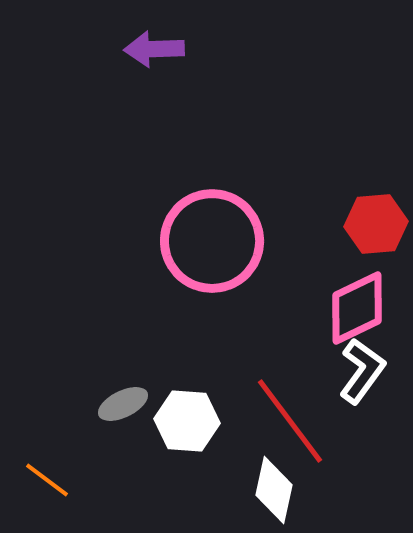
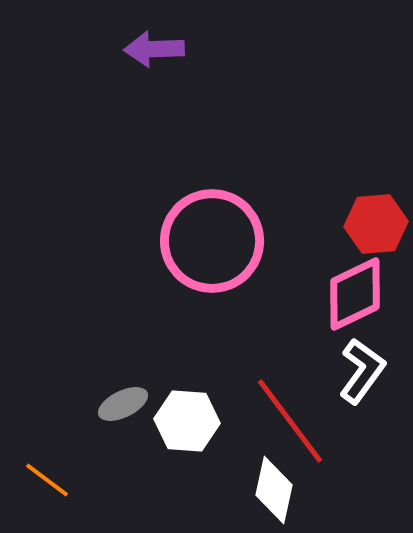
pink diamond: moved 2 px left, 14 px up
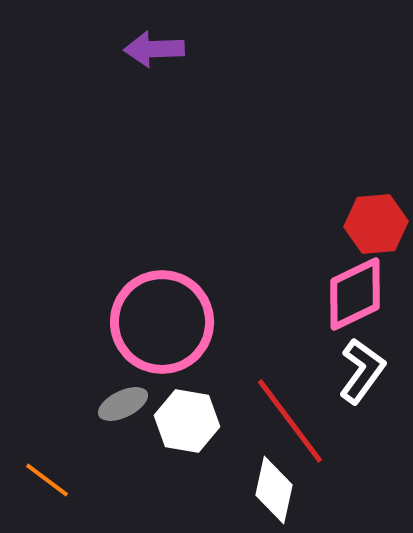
pink circle: moved 50 px left, 81 px down
white hexagon: rotated 6 degrees clockwise
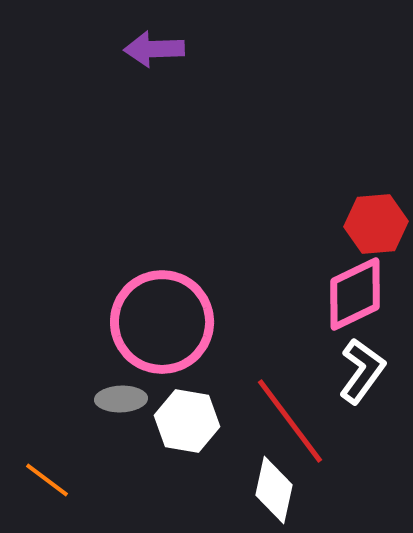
gray ellipse: moved 2 px left, 5 px up; rotated 24 degrees clockwise
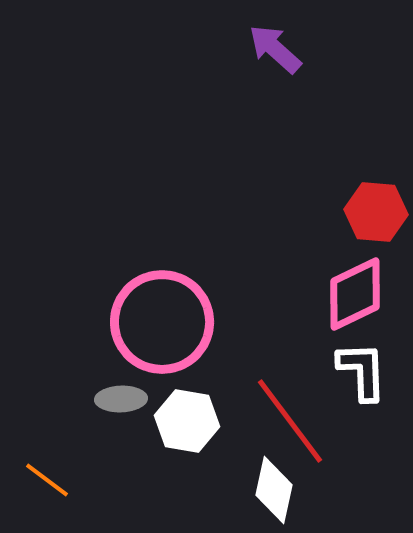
purple arrow: moved 121 px right; rotated 44 degrees clockwise
red hexagon: moved 12 px up; rotated 10 degrees clockwise
white L-shape: rotated 38 degrees counterclockwise
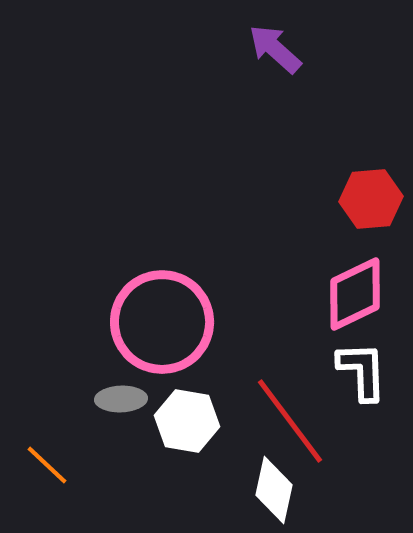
red hexagon: moved 5 px left, 13 px up; rotated 10 degrees counterclockwise
orange line: moved 15 px up; rotated 6 degrees clockwise
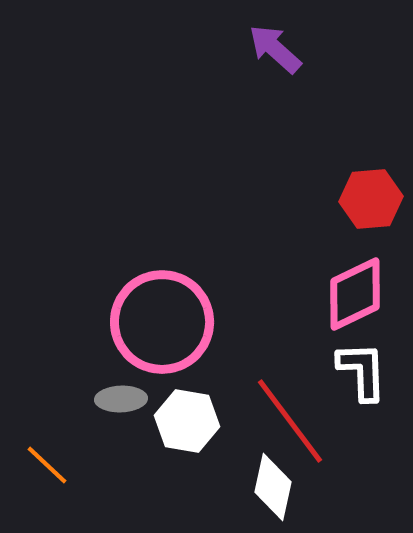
white diamond: moved 1 px left, 3 px up
